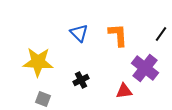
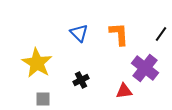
orange L-shape: moved 1 px right, 1 px up
yellow star: moved 1 px left, 1 px down; rotated 28 degrees clockwise
gray square: rotated 21 degrees counterclockwise
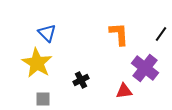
blue triangle: moved 32 px left
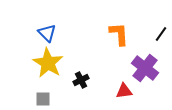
yellow star: moved 11 px right
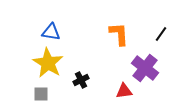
blue triangle: moved 4 px right, 1 px up; rotated 36 degrees counterclockwise
gray square: moved 2 px left, 5 px up
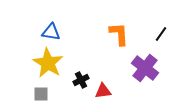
red triangle: moved 21 px left
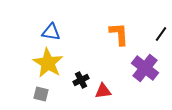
gray square: rotated 14 degrees clockwise
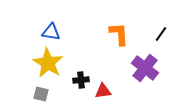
black cross: rotated 21 degrees clockwise
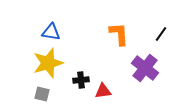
yellow star: rotated 24 degrees clockwise
gray square: moved 1 px right
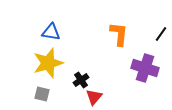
orange L-shape: rotated 10 degrees clockwise
purple cross: rotated 20 degrees counterclockwise
black cross: rotated 28 degrees counterclockwise
red triangle: moved 9 px left, 6 px down; rotated 42 degrees counterclockwise
